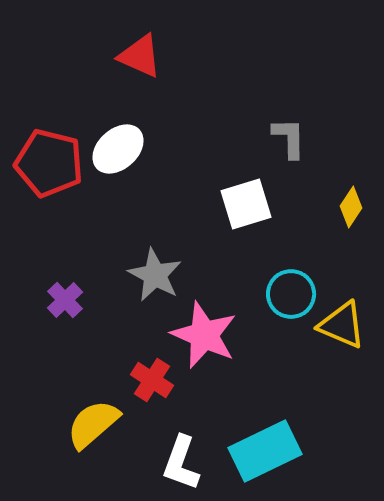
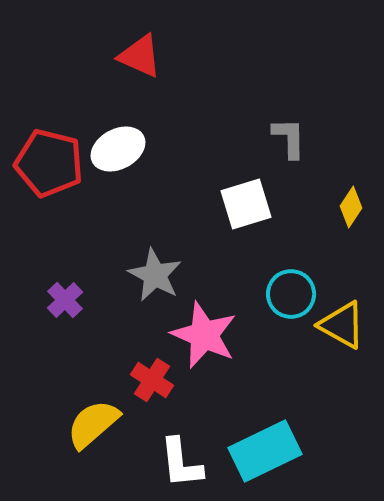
white ellipse: rotated 14 degrees clockwise
yellow triangle: rotated 6 degrees clockwise
white L-shape: rotated 26 degrees counterclockwise
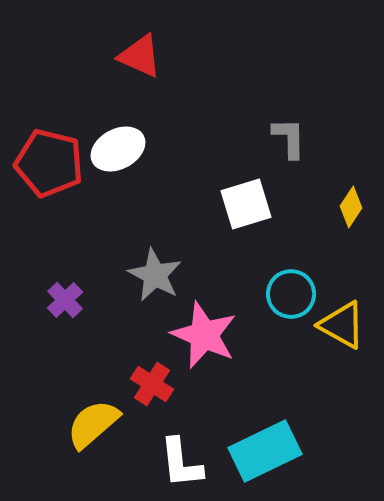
red cross: moved 4 px down
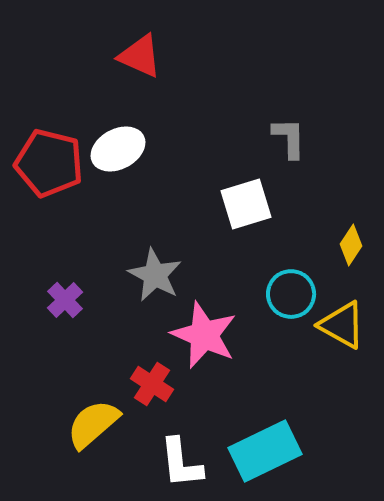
yellow diamond: moved 38 px down
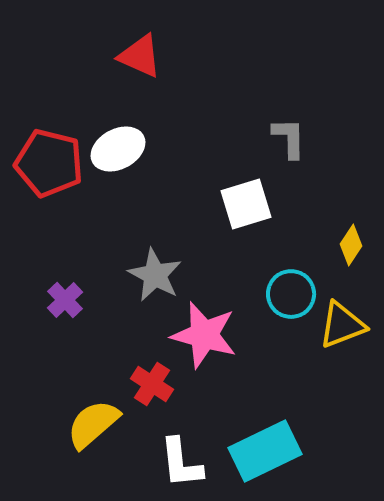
yellow triangle: rotated 50 degrees counterclockwise
pink star: rotated 8 degrees counterclockwise
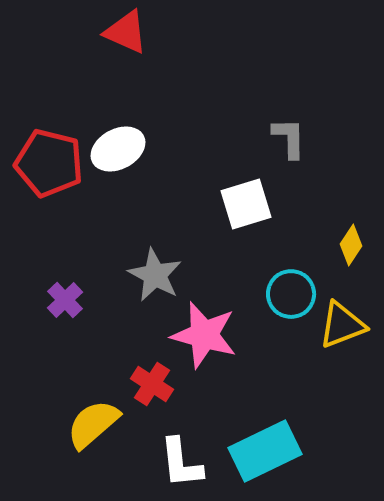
red triangle: moved 14 px left, 24 px up
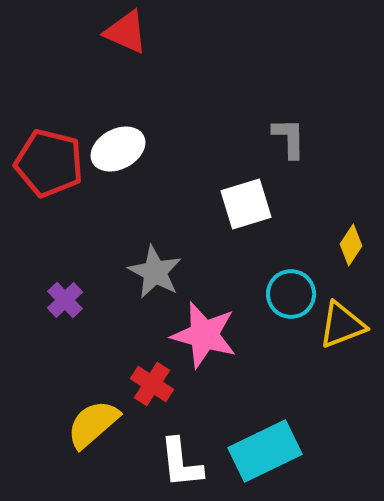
gray star: moved 3 px up
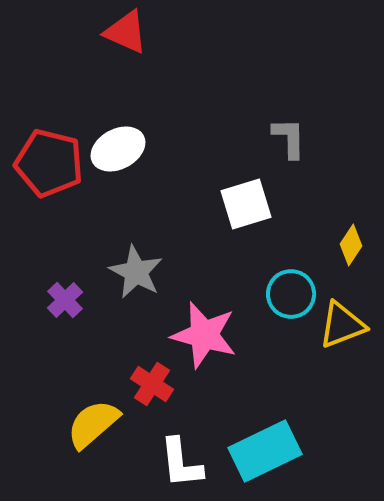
gray star: moved 19 px left
